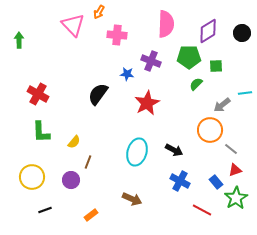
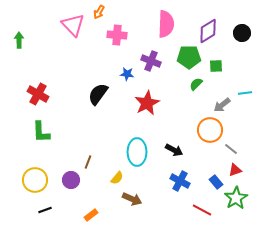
yellow semicircle: moved 43 px right, 36 px down
cyan ellipse: rotated 16 degrees counterclockwise
yellow circle: moved 3 px right, 3 px down
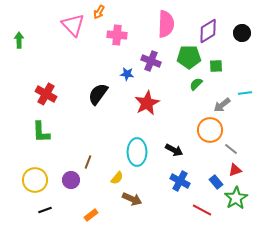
red cross: moved 8 px right
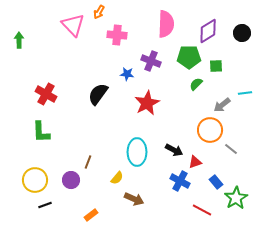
red triangle: moved 40 px left, 8 px up
brown arrow: moved 2 px right
black line: moved 5 px up
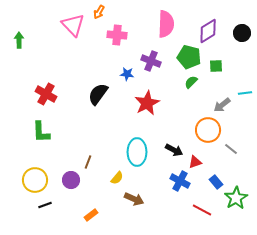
green pentagon: rotated 15 degrees clockwise
green semicircle: moved 5 px left, 2 px up
orange circle: moved 2 px left
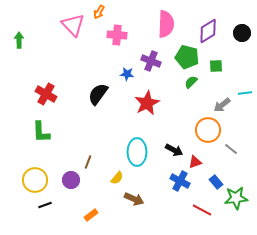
green pentagon: moved 2 px left
green star: rotated 25 degrees clockwise
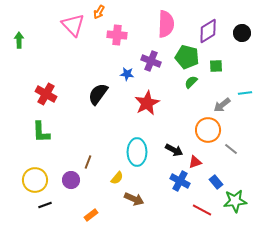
green star: moved 1 px left, 3 px down
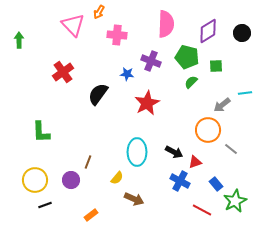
red cross: moved 17 px right, 22 px up; rotated 25 degrees clockwise
black arrow: moved 2 px down
blue rectangle: moved 2 px down
green star: rotated 20 degrees counterclockwise
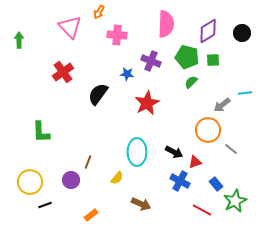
pink triangle: moved 3 px left, 2 px down
green square: moved 3 px left, 6 px up
yellow circle: moved 5 px left, 2 px down
brown arrow: moved 7 px right, 5 px down
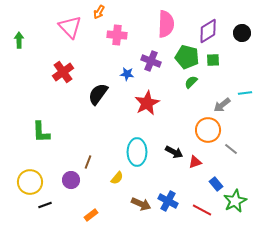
blue cross: moved 12 px left, 20 px down
